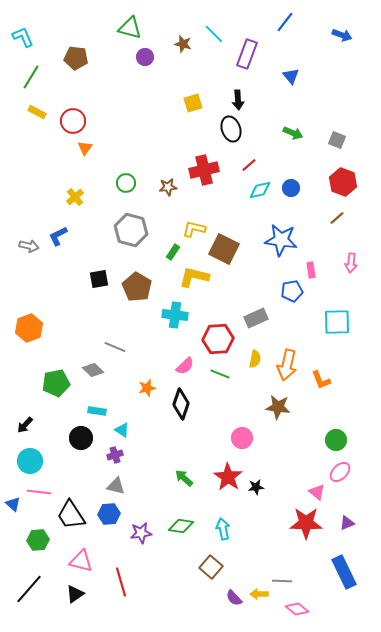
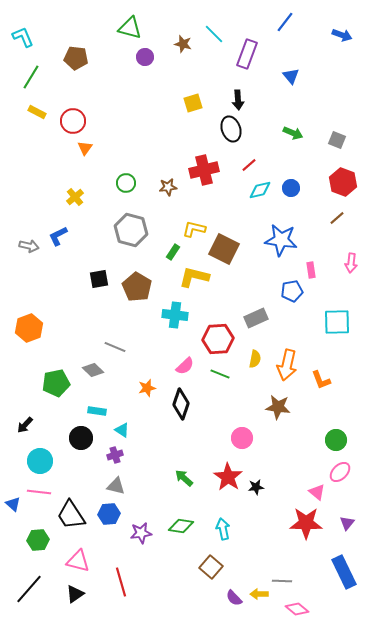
cyan circle at (30, 461): moved 10 px right
purple triangle at (347, 523): rotated 28 degrees counterclockwise
pink triangle at (81, 561): moved 3 px left
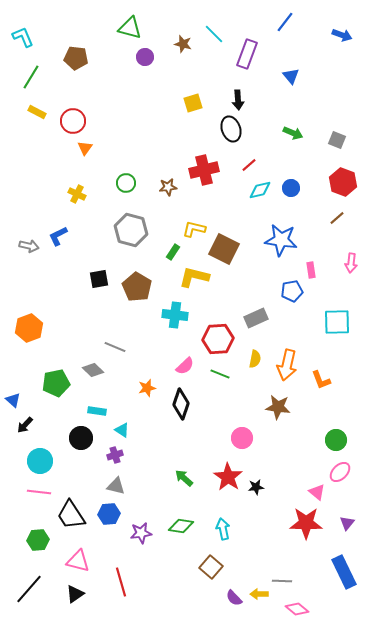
yellow cross at (75, 197): moved 2 px right, 3 px up; rotated 24 degrees counterclockwise
blue triangle at (13, 504): moved 104 px up
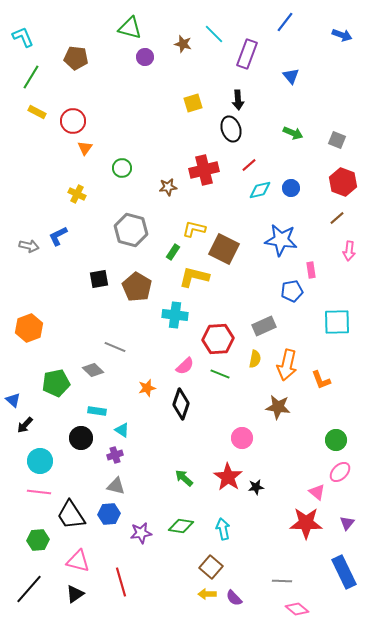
green circle at (126, 183): moved 4 px left, 15 px up
pink arrow at (351, 263): moved 2 px left, 12 px up
gray rectangle at (256, 318): moved 8 px right, 8 px down
yellow arrow at (259, 594): moved 52 px left
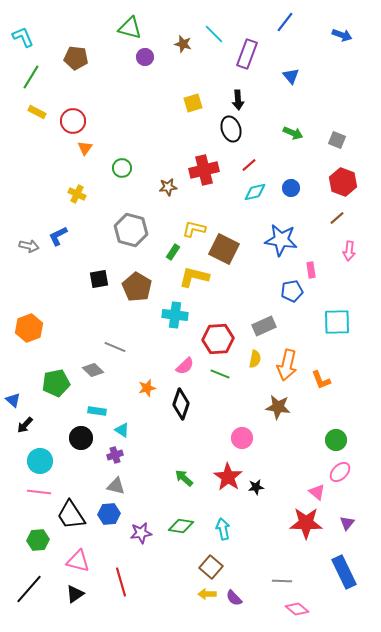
cyan diamond at (260, 190): moved 5 px left, 2 px down
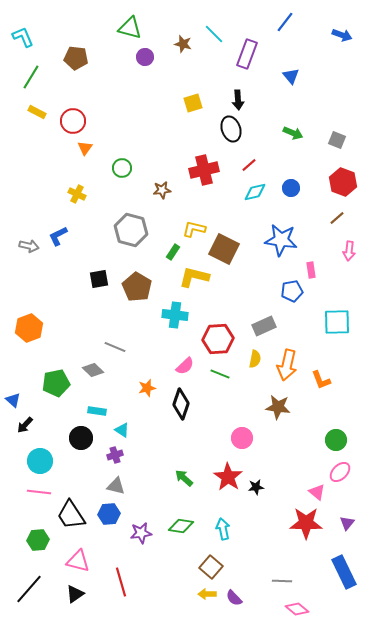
brown star at (168, 187): moved 6 px left, 3 px down
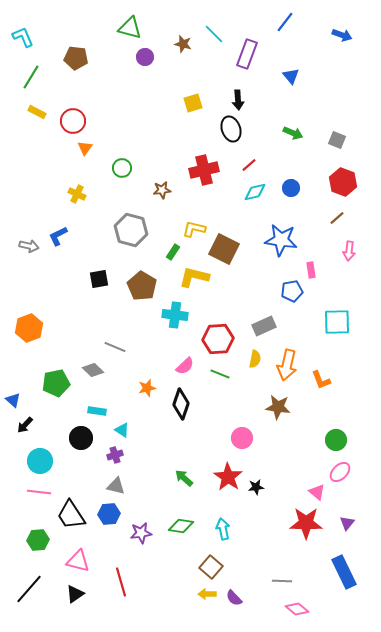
brown pentagon at (137, 287): moved 5 px right, 1 px up
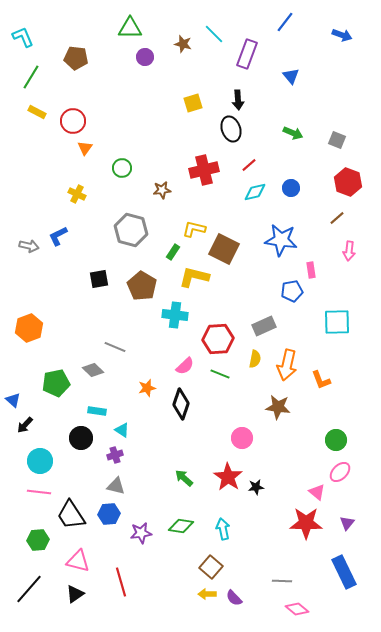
green triangle at (130, 28): rotated 15 degrees counterclockwise
red hexagon at (343, 182): moved 5 px right
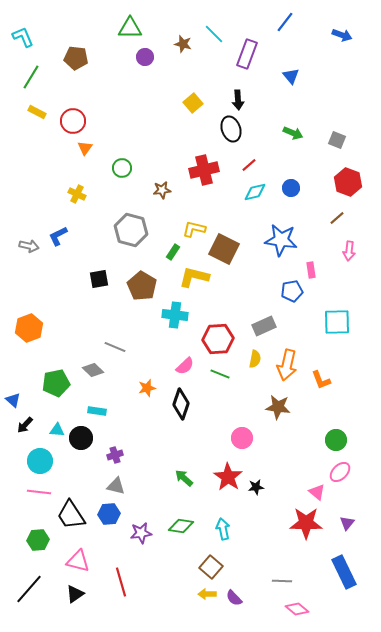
yellow square at (193, 103): rotated 24 degrees counterclockwise
cyan triangle at (122, 430): moved 65 px left; rotated 28 degrees counterclockwise
